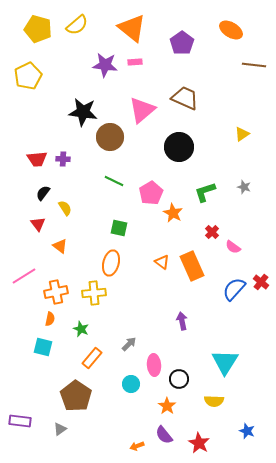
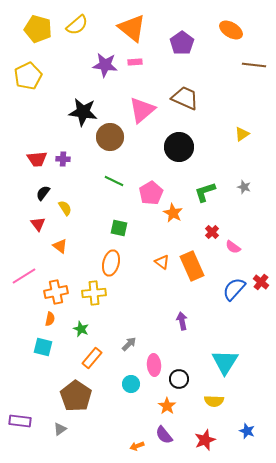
red star at (199, 443): moved 6 px right, 3 px up; rotated 20 degrees clockwise
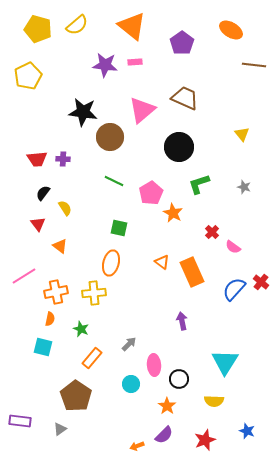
orange triangle at (132, 28): moved 2 px up
yellow triangle at (242, 134): rotated 35 degrees counterclockwise
green L-shape at (205, 192): moved 6 px left, 8 px up
orange rectangle at (192, 266): moved 6 px down
purple semicircle at (164, 435): rotated 96 degrees counterclockwise
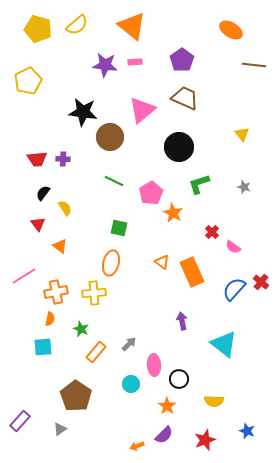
purple pentagon at (182, 43): moved 17 px down
yellow pentagon at (28, 76): moved 5 px down
cyan square at (43, 347): rotated 18 degrees counterclockwise
orange rectangle at (92, 358): moved 4 px right, 6 px up
cyan triangle at (225, 362): moved 1 px left, 18 px up; rotated 24 degrees counterclockwise
purple rectangle at (20, 421): rotated 55 degrees counterclockwise
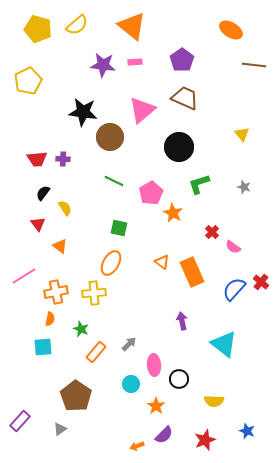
purple star at (105, 65): moved 2 px left
orange ellipse at (111, 263): rotated 15 degrees clockwise
orange star at (167, 406): moved 11 px left
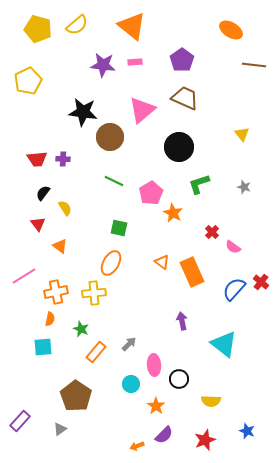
yellow semicircle at (214, 401): moved 3 px left
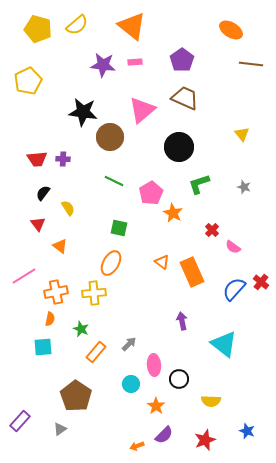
brown line at (254, 65): moved 3 px left, 1 px up
yellow semicircle at (65, 208): moved 3 px right
red cross at (212, 232): moved 2 px up
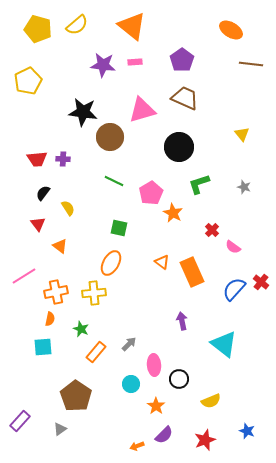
pink triangle at (142, 110): rotated 24 degrees clockwise
yellow semicircle at (211, 401): rotated 24 degrees counterclockwise
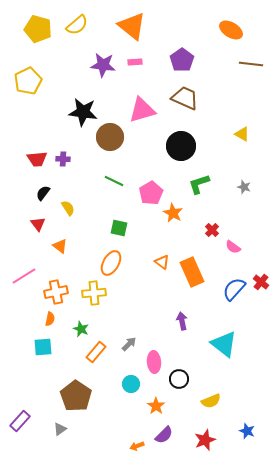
yellow triangle at (242, 134): rotated 21 degrees counterclockwise
black circle at (179, 147): moved 2 px right, 1 px up
pink ellipse at (154, 365): moved 3 px up
